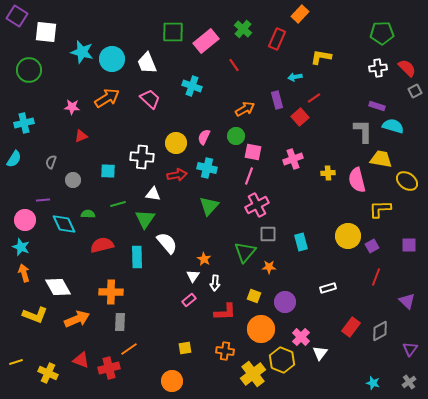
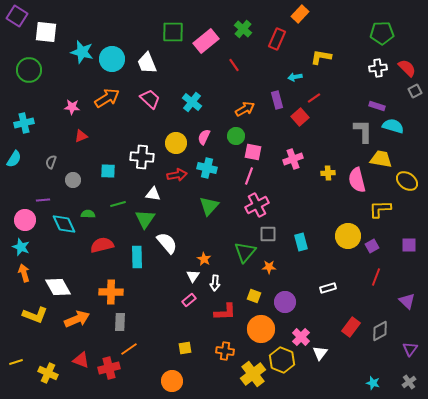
cyan cross at (192, 86): moved 16 px down; rotated 18 degrees clockwise
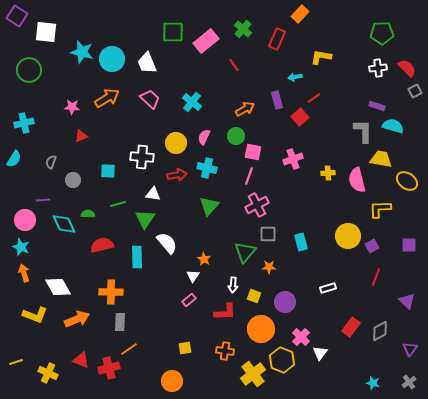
white arrow at (215, 283): moved 18 px right, 2 px down
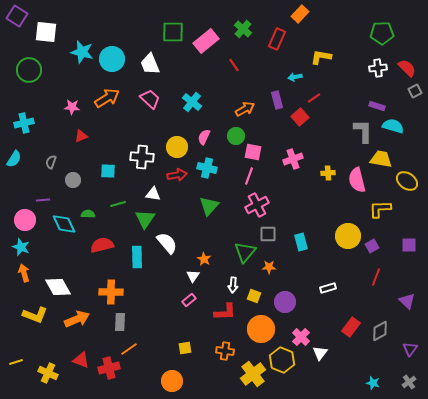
white trapezoid at (147, 63): moved 3 px right, 1 px down
yellow circle at (176, 143): moved 1 px right, 4 px down
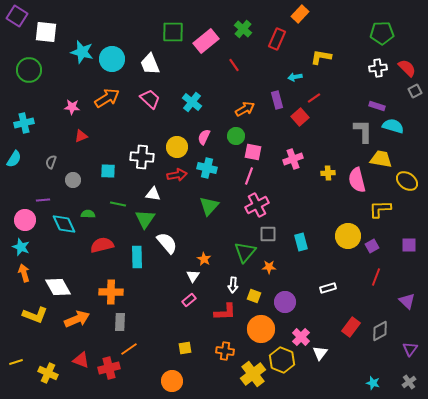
green line at (118, 204): rotated 28 degrees clockwise
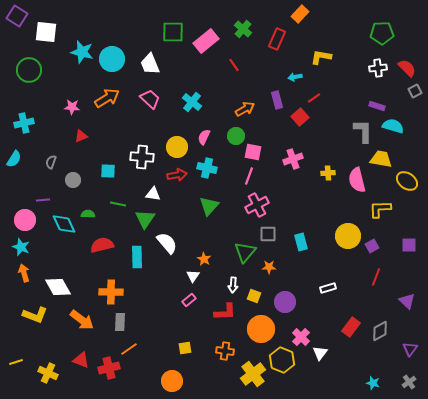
orange arrow at (77, 319): moved 5 px right, 1 px down; rotated 60 degrees clockwise
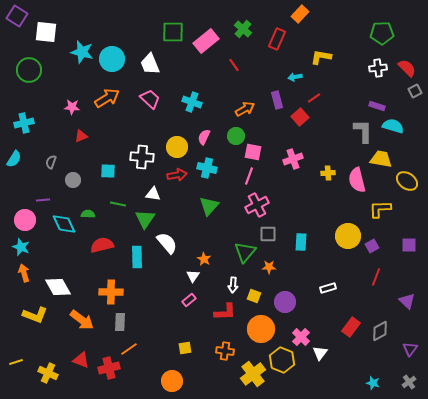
cyan cross at (192, 102): rotated 18 degrees counterclockwise
cyan rectangle at (301, 242): rotated 18 degrees clockwise
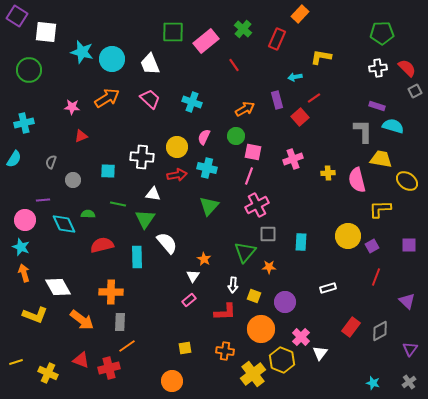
orange line at (129, 349): moved 2 px left, 3 px up
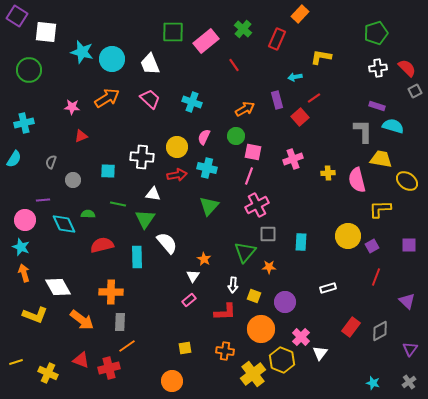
green pentagon at (382, 33): moved 6 px left; rotated 15 degrees counterclockwise
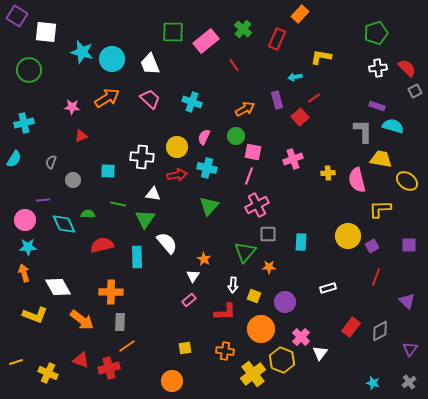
cyan star at (21, 247): moved 7 px right; rotated 24 degrees counterclockwise
